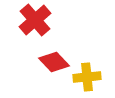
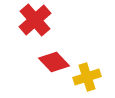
yellow cross: rotated 12 degrees counterclockwise
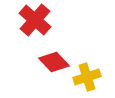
red cross: rotated 8 degrees counterclockwise
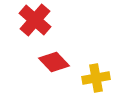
yellow cross: moved 9 px right, 1 px down; rotated 8 degrees clockwise
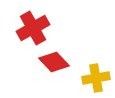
red cross: moved 2 px left, 8 px down; rotated 20 degrees clockwise
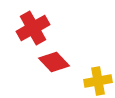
yellow cross: moved 2 px right, 3 px down
